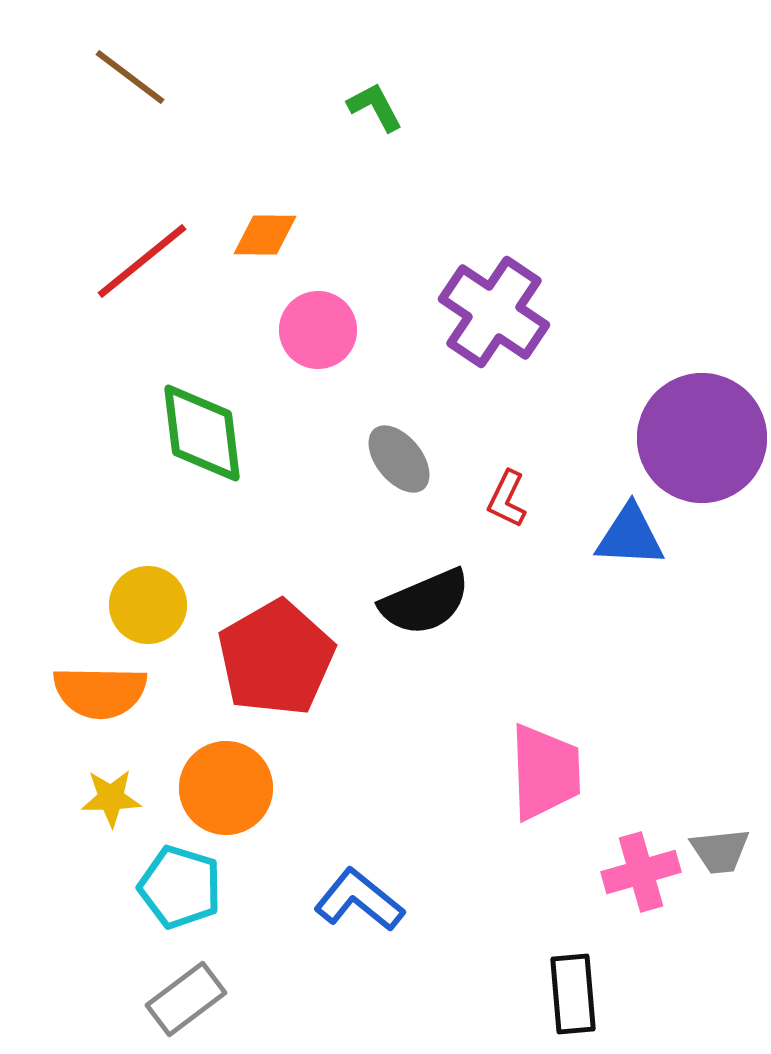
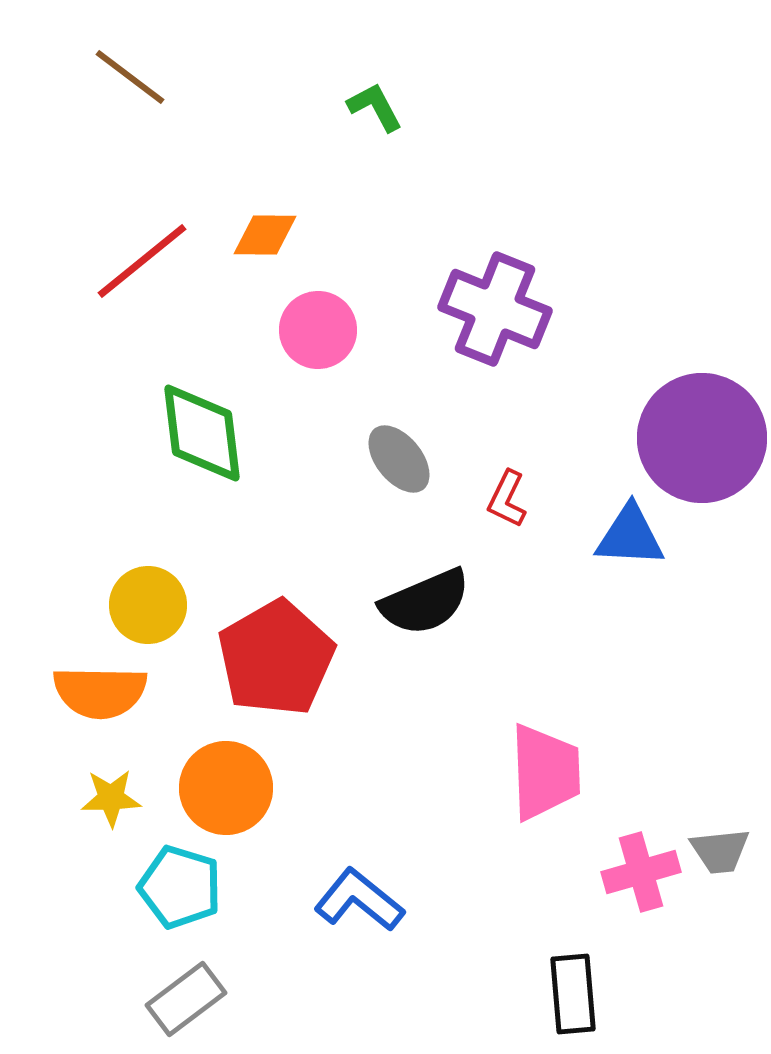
purple cross: moved 1 px right, 3 px up; rotated 12 degrees counterclockwise
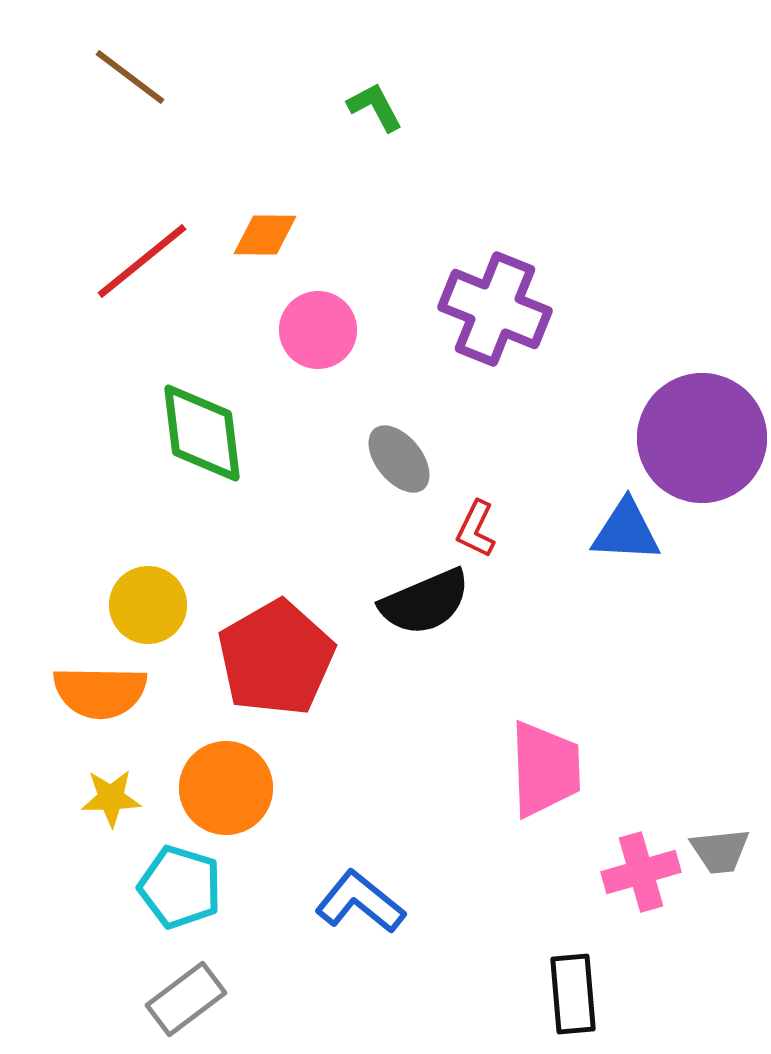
red L-shape: moved 31 px left, 30 px down
blue triangle: moved 4 px left, 5 px up
pink trapezoid: moved 3 px up
blue L-shape: moved 1 px right, 2 px down
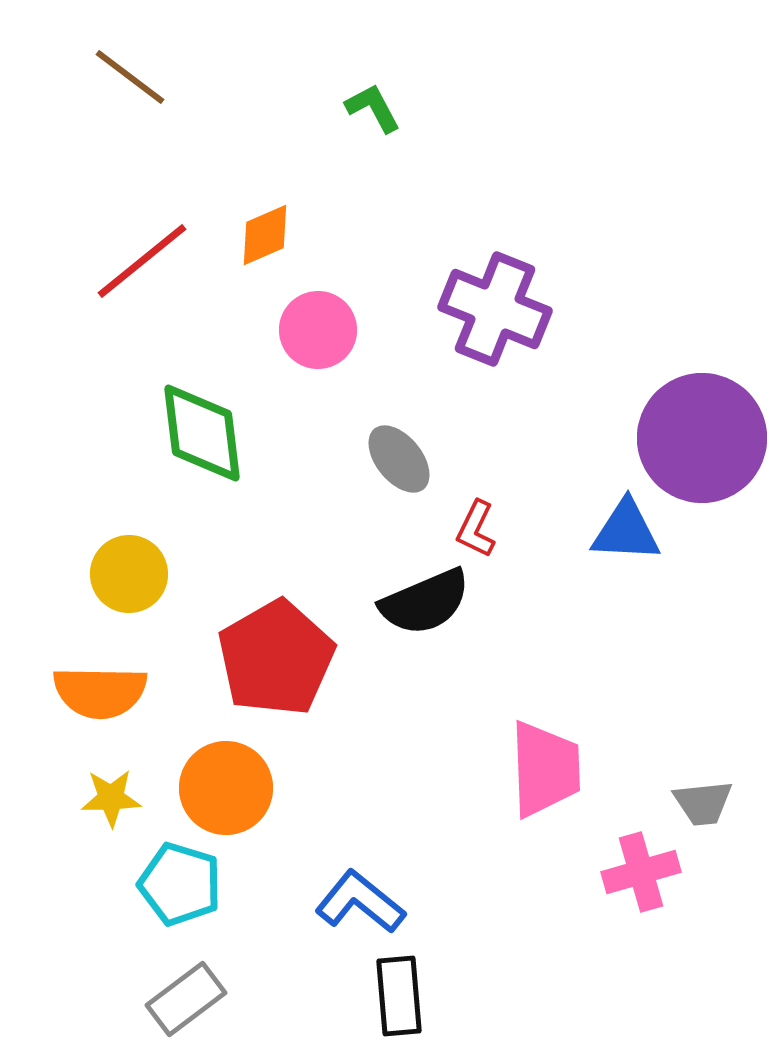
green L-shape: moved 2 px left, 1 px down
orange diamond: rotated 24 degrees counterclockwise
yellow circle: moved 19 px left, 31 px up
gray trapezoid: moved 17 px left, 48 px up
cyan pentagon: moved 3 px up
black rectangle: moved 174 px left, 2 px down
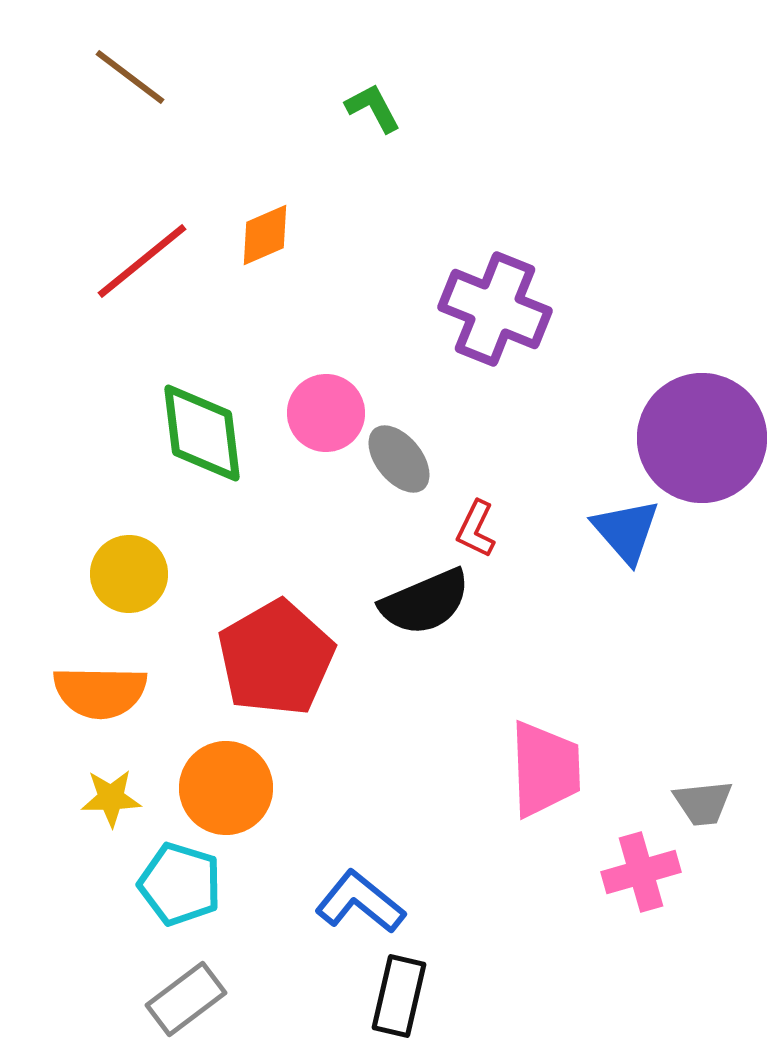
pink circle: moved 8 px right, 83 px down
blue triangle: rotated 46 degrees clockwise
black rectangle: rotated 18 degrees clockwise
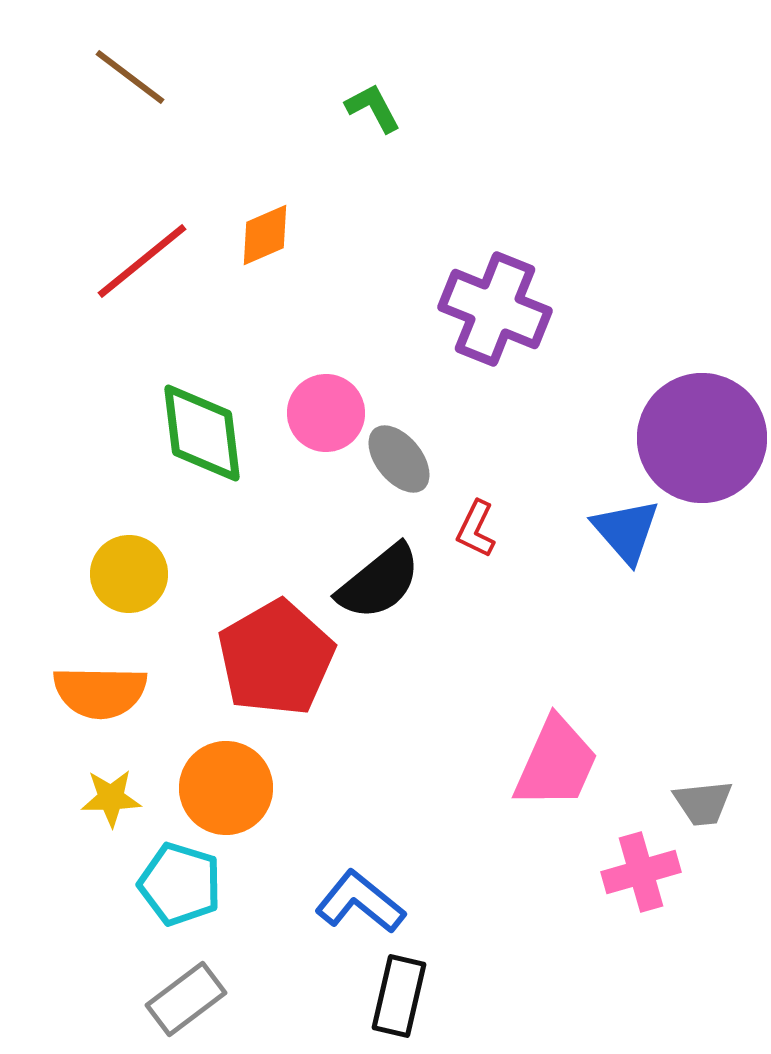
black semicircle: moved 46 px left, 20 px up; rotated 16 degrees counterclockwise
pink trapezoid: moved 11 px right, 6 px up; rotated 26 degrees clockwise
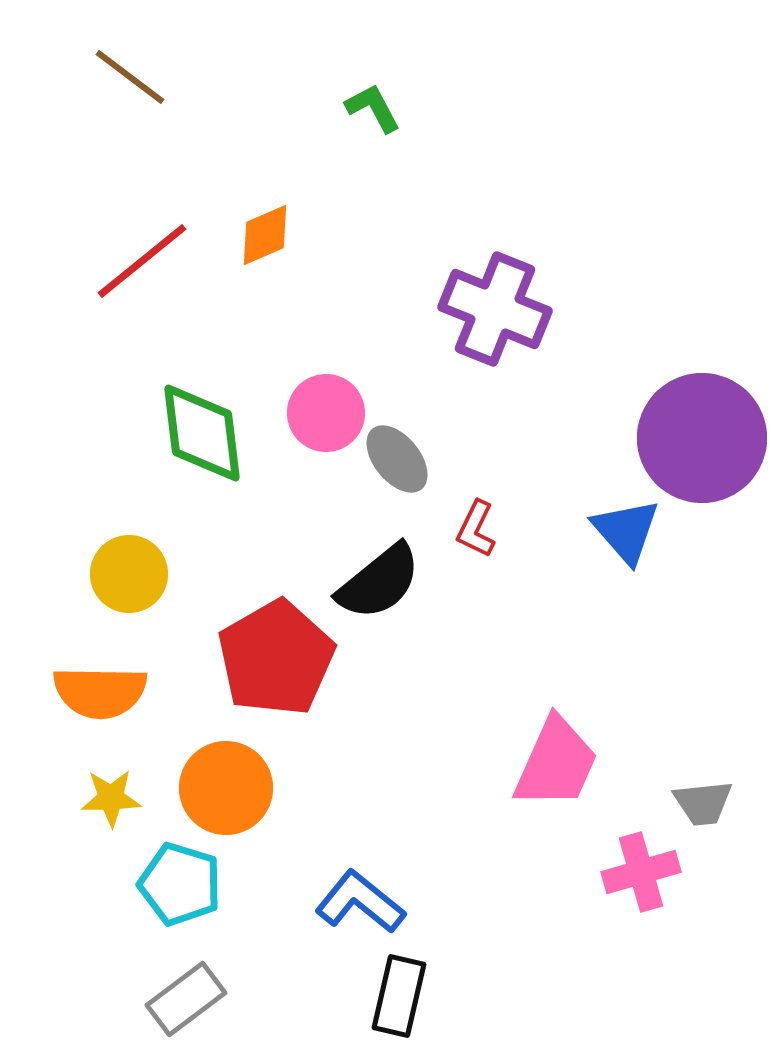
gray ellipse: moved 2 px left
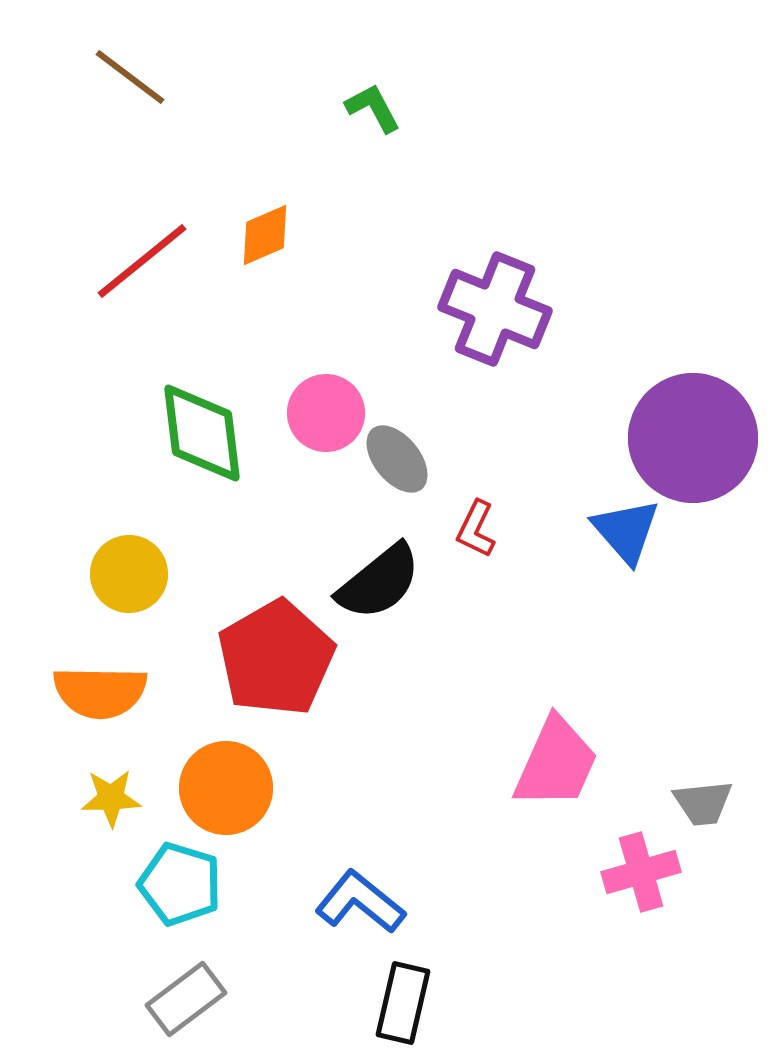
purple circle: moved 9 px left
black rectangle: moved 4 px right, 7 px down
